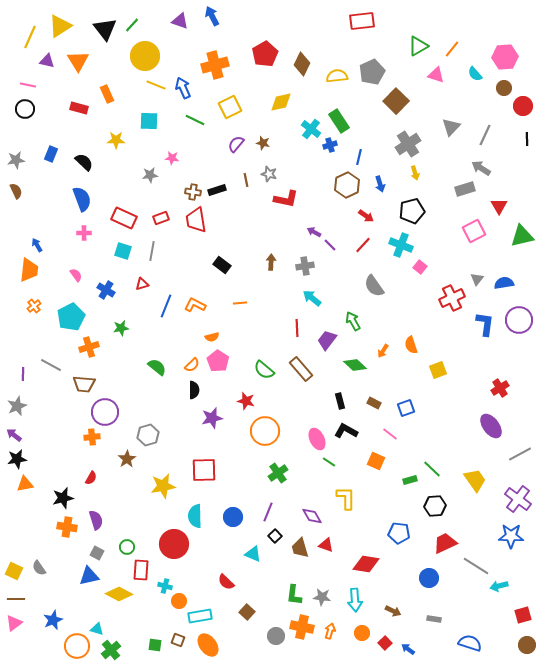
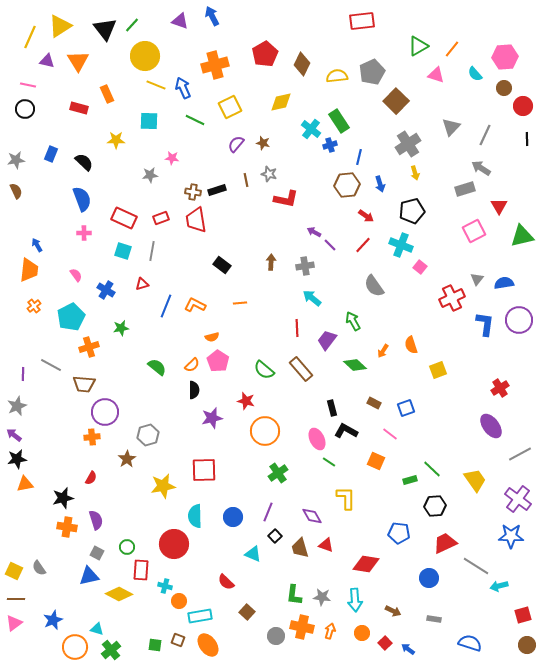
brown hexagon at (347, 185): rotated 20 degrees clockwise
black rectangle at (340, 401): moved 8 px left, 7 px down
orange circle at (77, 646): moved 2 px left, 1 px down
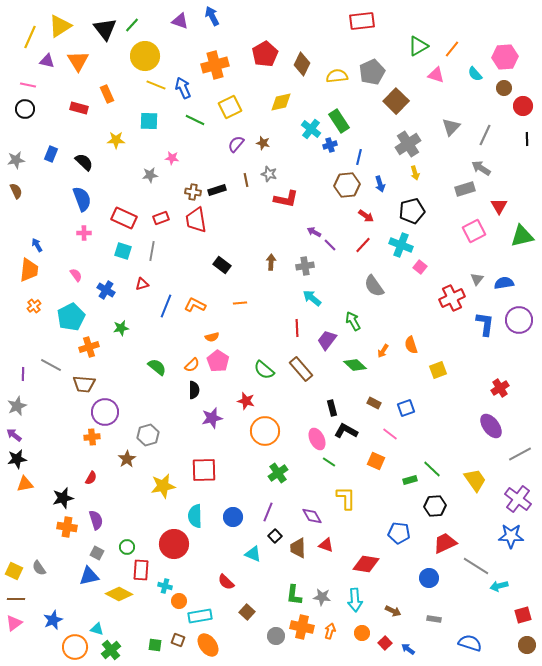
brown trapezoid at (300, 548): moved 2 px left; rotated 15 degrees clockwise
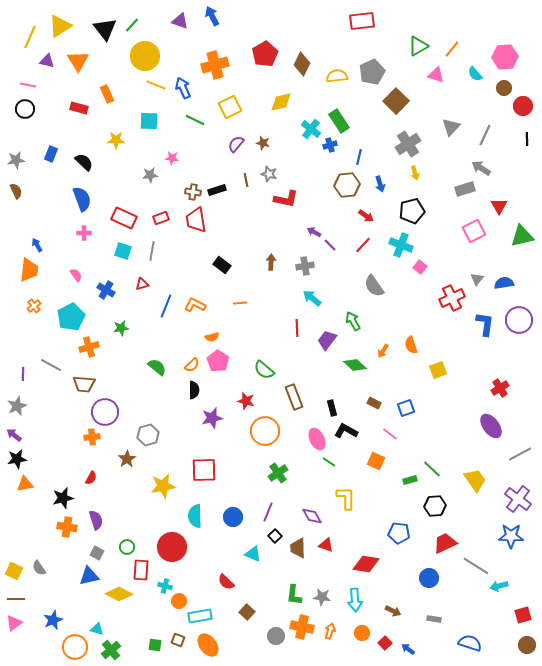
brown rectangle at (301, 369): moved 7 px left, 28 px down; rotated 20 degrees clockwise
red circle at (174, 544): moved 2 px left, 3 px down
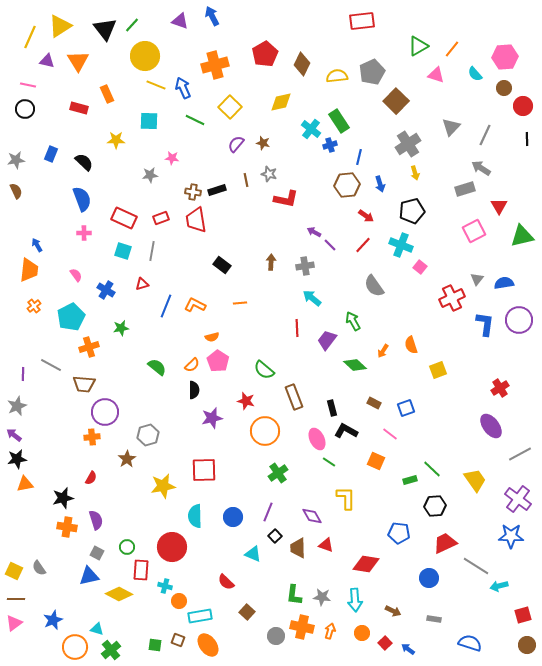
yellow square at (230, 107): rotated 20 degrees counterclockwise
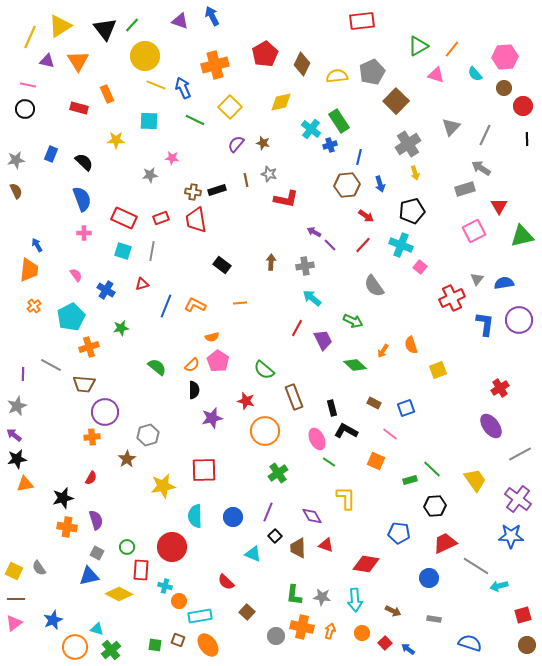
green arrow at (353, 321): rotated 144 degrees clockwise
red line at (297, 328): rotated 30 degrees clockwise
purple trapezoid at (327, 340): moved 4 px left; rotated 115 degrees clockwise
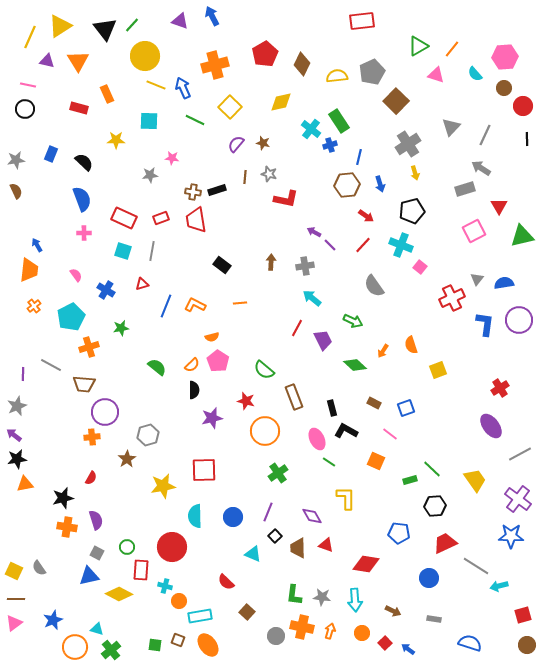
brown line at (246, 180): moved 1 px left, 3 px up; rotated 16 degrees clockwise
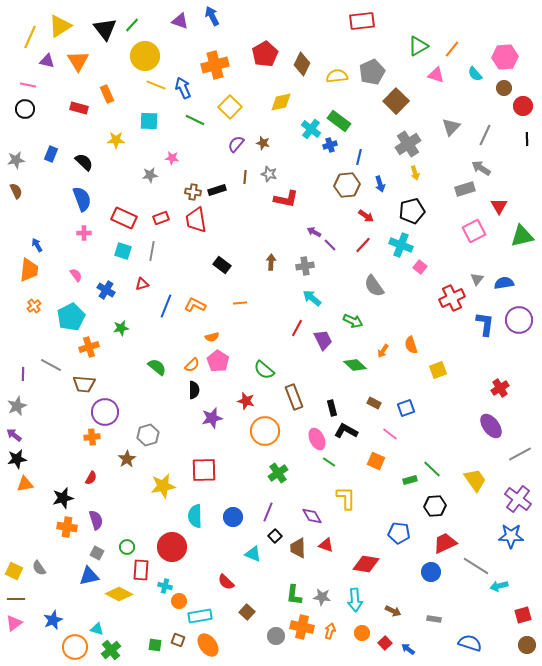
green rectangle at (339, 121): rotated 20 degrees counterclockwise
blue circle at (429, 578): moved 2 px right, 6 px up
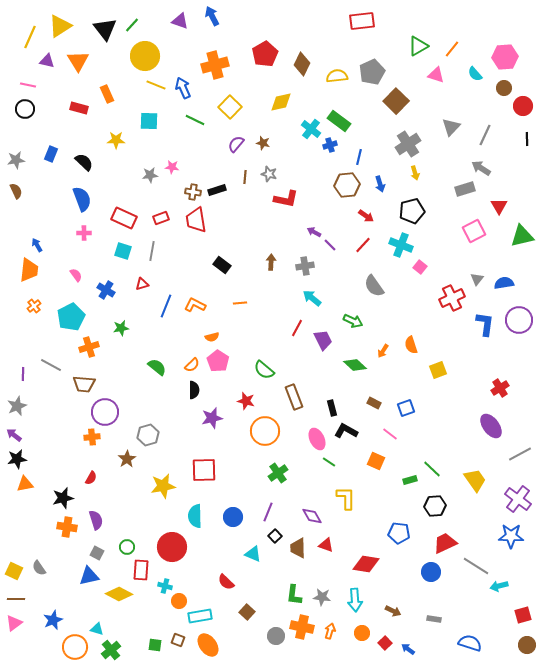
pink star at (172, 158): moved 9 px down
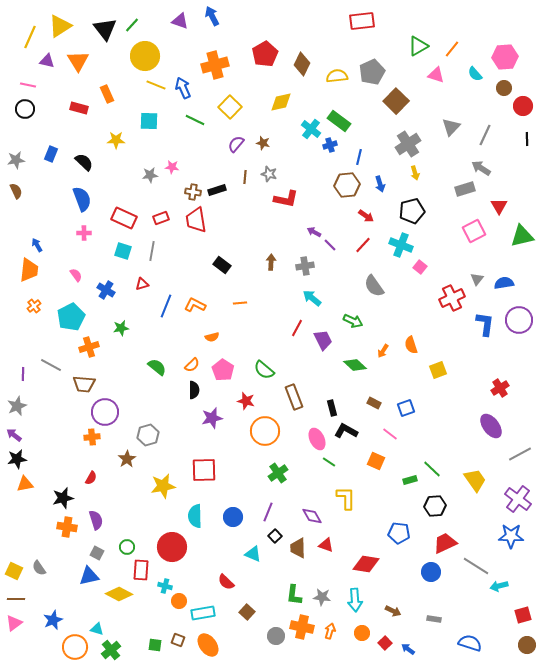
pink pentagon at (218, 361): moved 5 px right, 9 px down
cyan rectangle at (200, 616): moved 3 px right, 3 px up
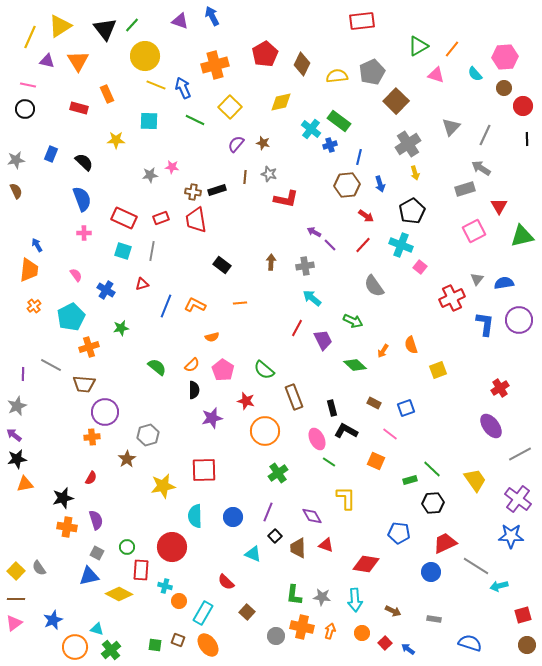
black pentagon at (412, 211): rotated 15 degrees counterclockwise
black hexagon at (435, 506): moved 2 px left, 3 px up
yellow square at (14, 571): moved 2 px right; rotated 18 degrees clockwise
cyan rectangle at (203, 613): rotated 50 degrees counterclockwise
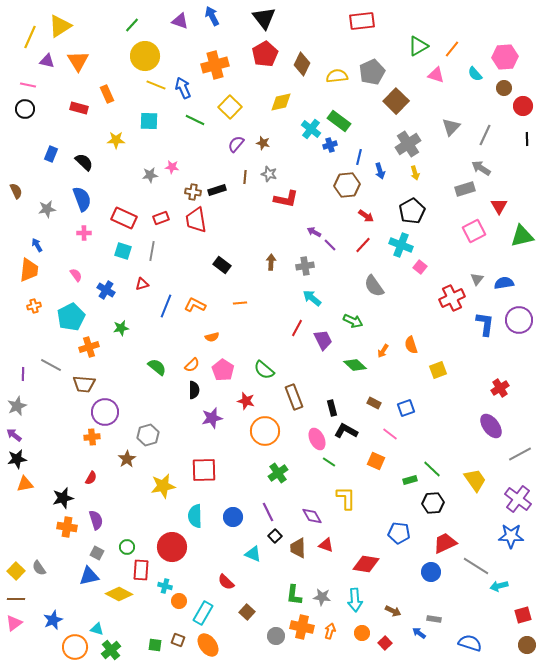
black triangle at (105, 29): moved 159 px right, 11 px up
gray star at (16, 160): moved 31 px right, 49 px down
blue arrow at (380, 184): moved 13 px up
orange cross at (34, 306): rotated 24 degrees clockwise
purple line at (268, 512): rotated 48 degrees counterclockwise
blue arrow at (408, 649): moved 11 px right, 16 px up
